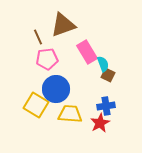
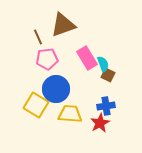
pink rectangle: moved 6 px down
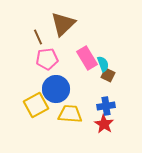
brown triangle: moved 1 px up; rotated 24 degrees counterclockwise
yellow square: rotated 30 degrees clockwise
red star: moved 4 px right, 1 px down; rotated 12 degrees counterclockwise
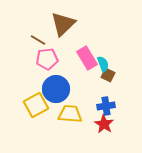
brown line: moved 3 px down; rotated 35 degrees counterclockwise
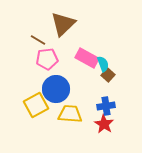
pink rectangle: rotated 30 degrees counterclockwise
brown square: rotated 16 degrees clockwise
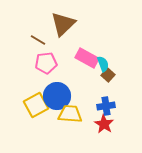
pink pentagon: moved 1 px left, 4 px down
blue circle: moved 1 px right, 7 px down
